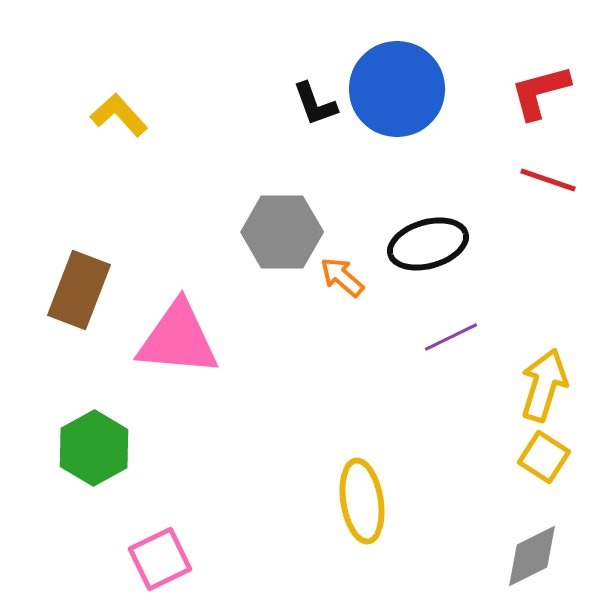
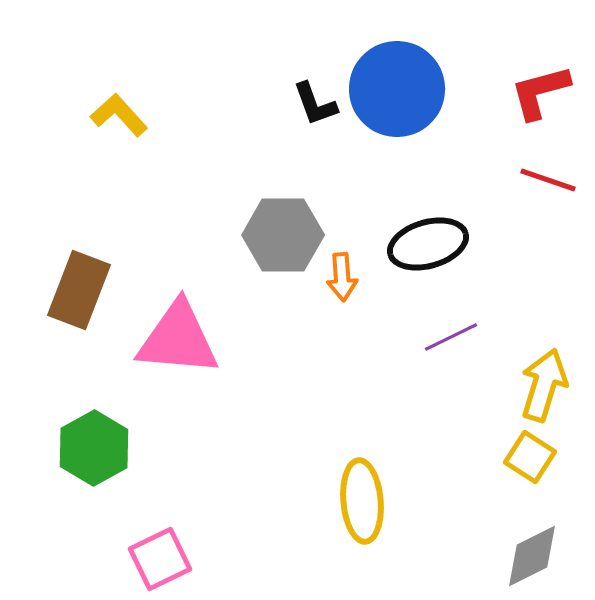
gray hexagon: moved 1 px right, 3 px down
orange arrow: rotated 135 degrees counterclockwise
yellow square: moved 14 px left
yellow ellipse: rotated 4 degrees clockwise
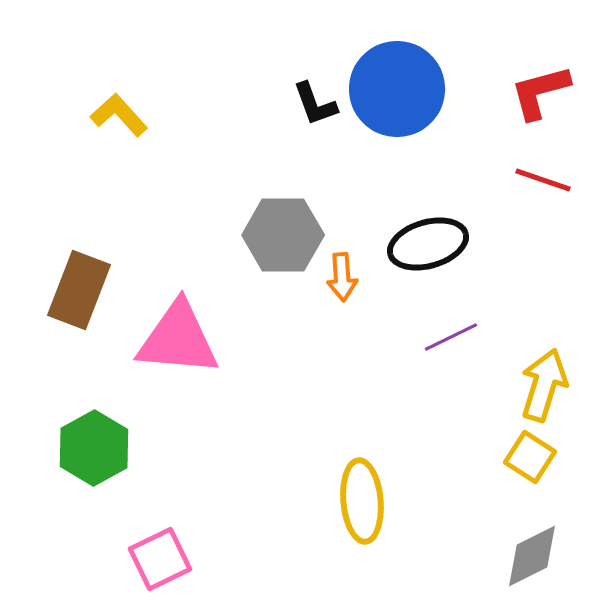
red line: moved 5 px left
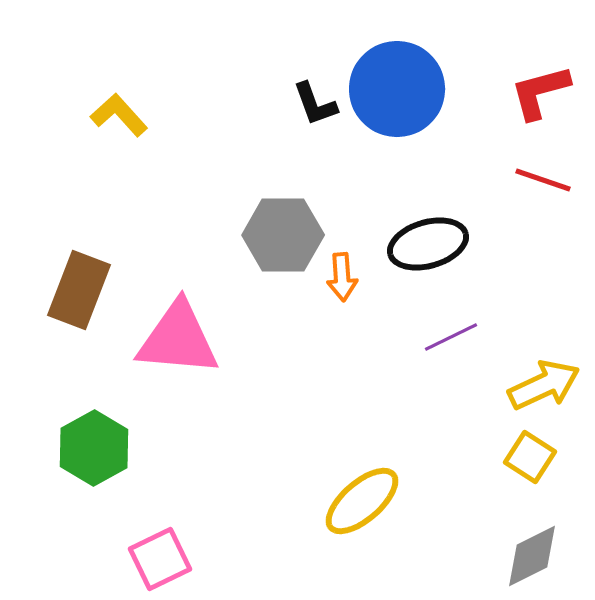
yellow arrow: rotated 48 degrees clockwise
yellow ellipse: rotated 54 degrees clockwise
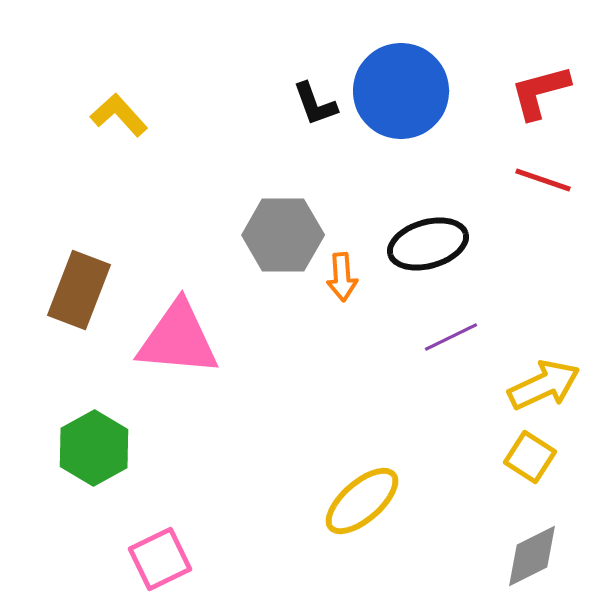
blue circle: moved 4 px right, 2 px down
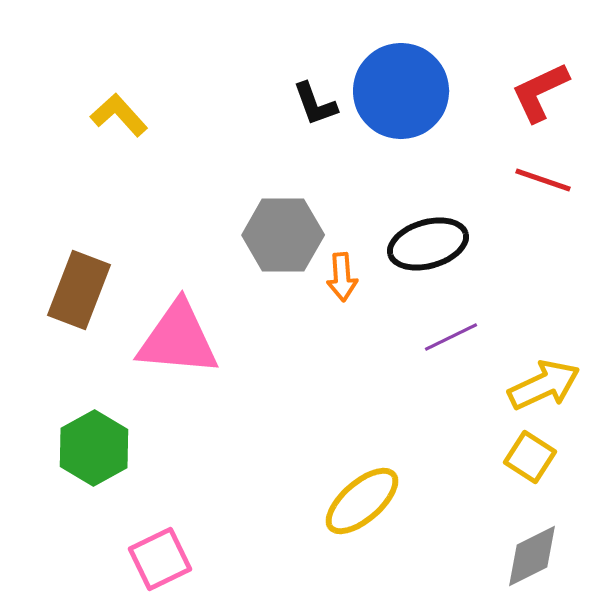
red L-shape: rotated 10 degrees counterclockwise
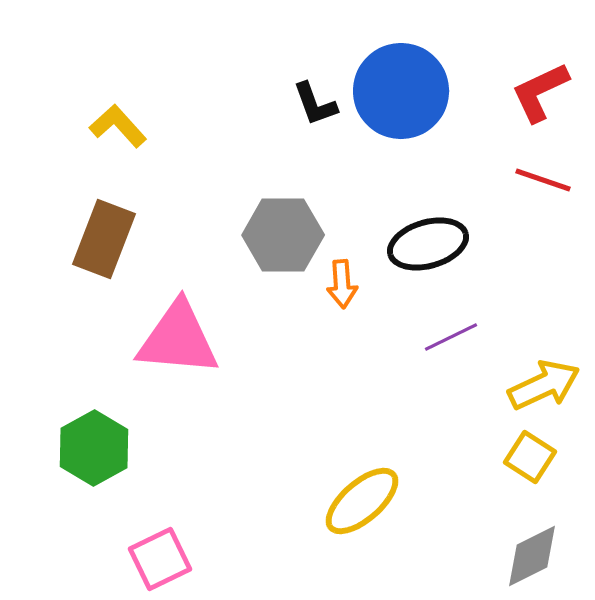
yellow L-shape: moved 1 px left, 11 px down
orange arrow: moved 7 px down
brown rectangle: moved 25 px right, 51 px up
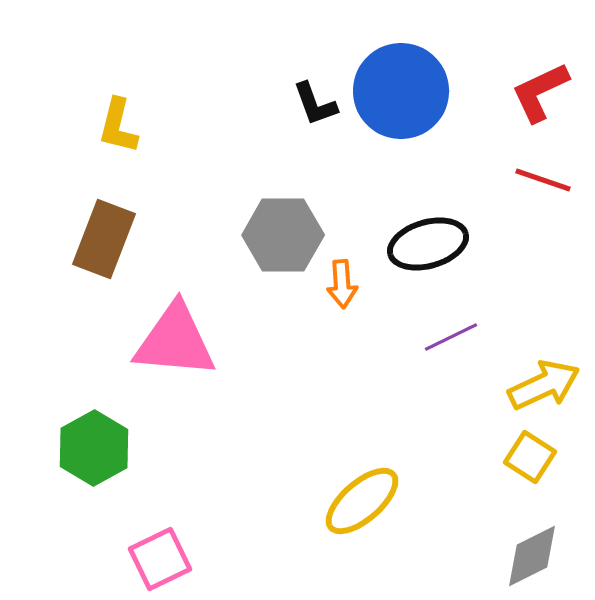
yellow L-shape: rotated 124 degrees counterclockwise
pink triangle: moved 3 px left, 2 px down
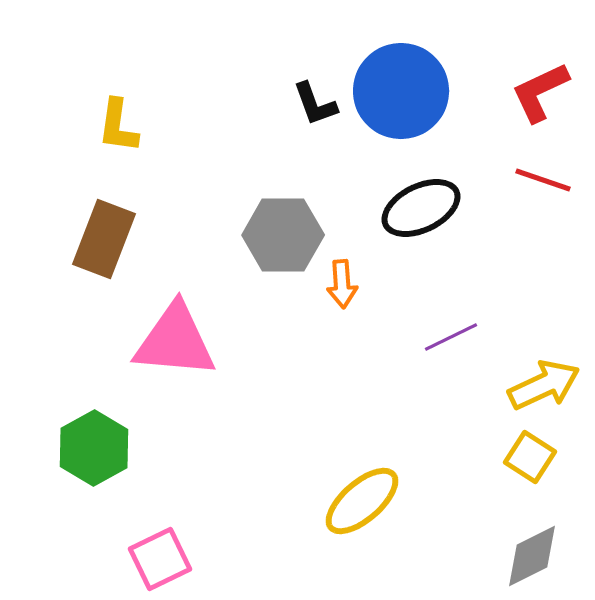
yellow L-shape: rotated 6 degrees counterclockwise
black ellipse: moved 7 px left, 36 px up; rotated 10 degrees counterclockwise
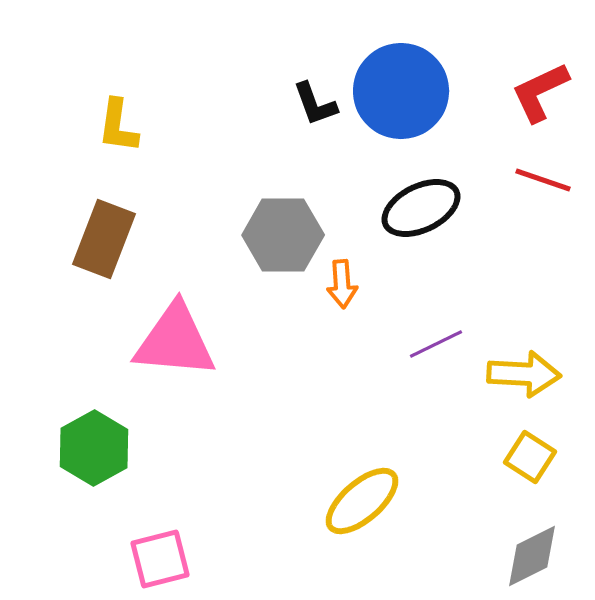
purple line: moved 15 px left, 7 px down
yellow arrow: moved 20 px left, 11 px up; rotated 28 degrees clockwise
pink square: rotated 12 degrees clockwise
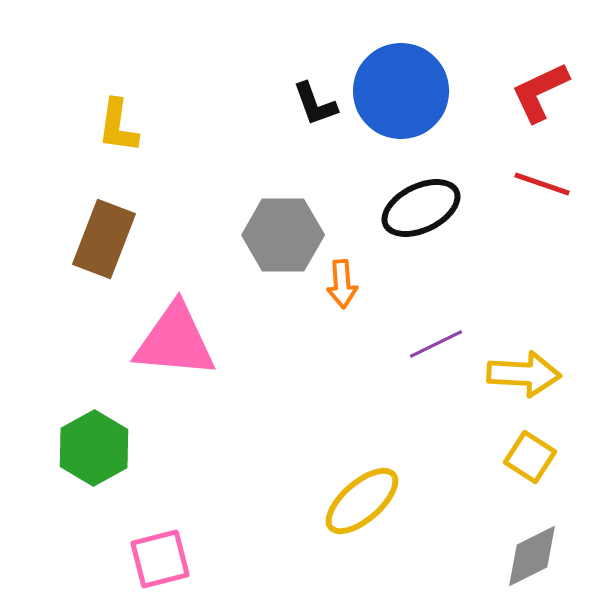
red line: moved 1 px left, 4 px down
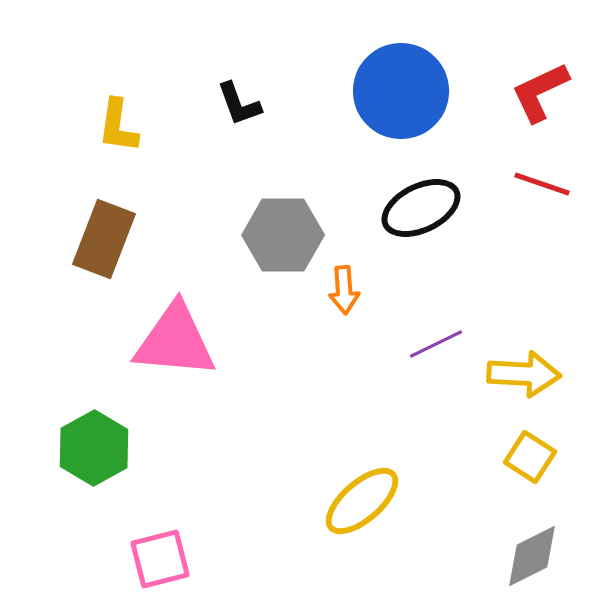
black L-shape: moved 76 px left
orange arrow: moved 2 px right, 6 px down
